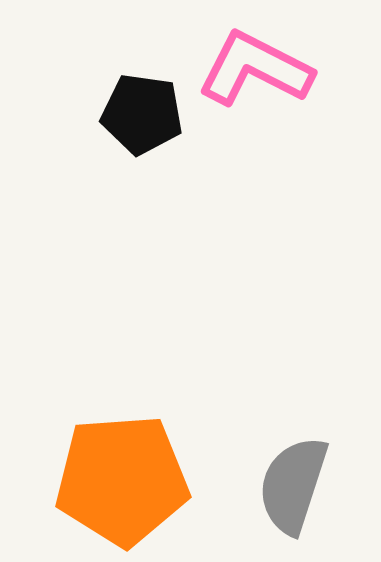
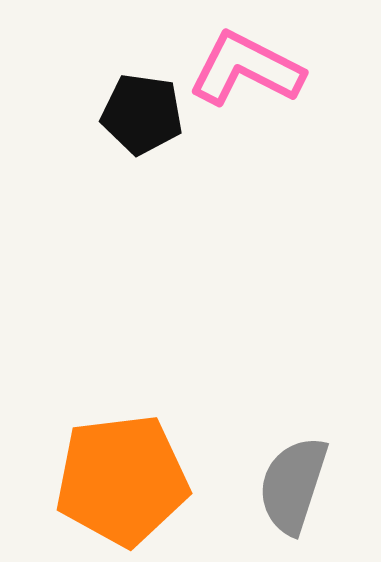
pink L-shape: moved 9 px left
orange pentagon: rotated 3 degrees counterclockwise
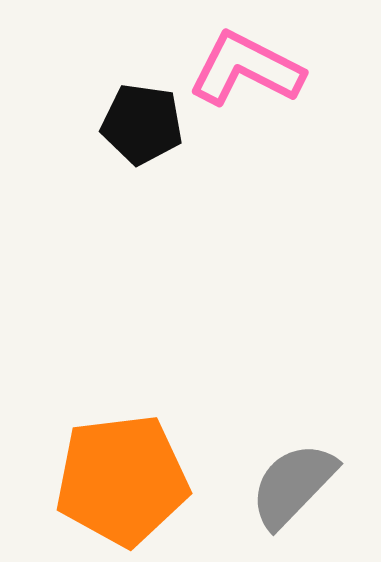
black pentagon: moved 10 px down
gray semicircle: rotated 26 degrees clockwise
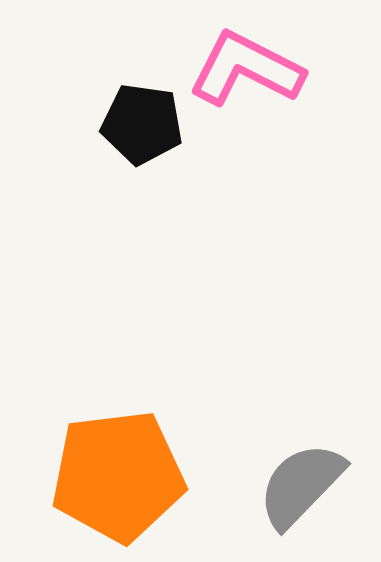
orange pentagon: moved 4 px left, 4 px up
gray semicircle: moved 8 px right
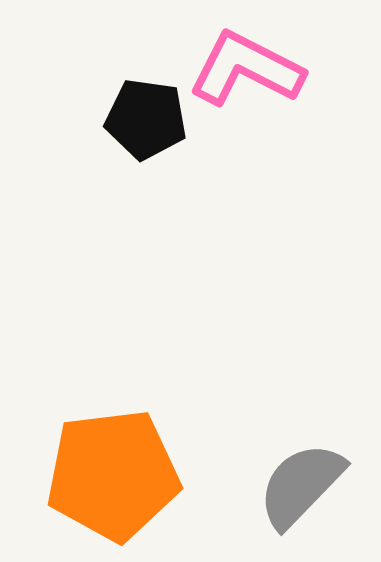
black pentagon: moved 4 px right, 5 px up
orange pentagon: moved 5 px left, 1 px up
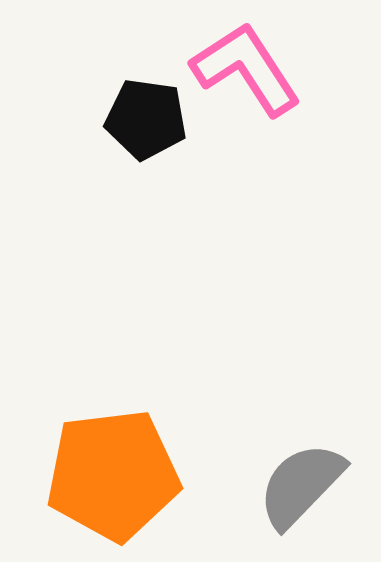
pink L-shape: rotated 30 degrees clockwise
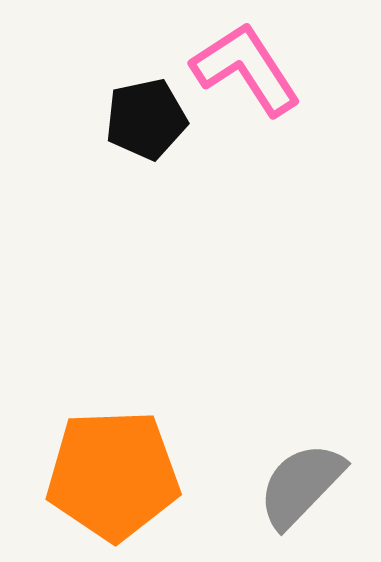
black pentagon: rotated 20 degrees counterclockwise
orange pentagon: rotated 5 degrees clockwise
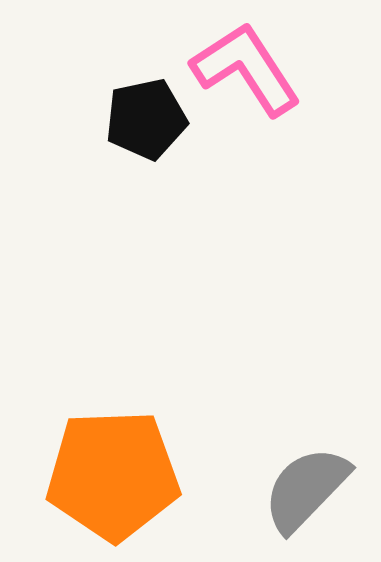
gray semicircle: moved 5 px right, 4 px down
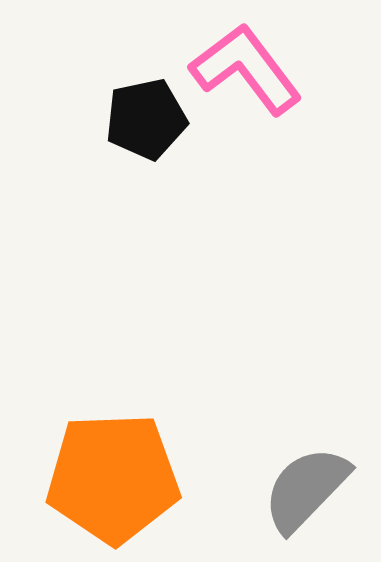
pink L-shape: rotated 4 degrees counterclockwise
orange pentagon: moved 3 px down
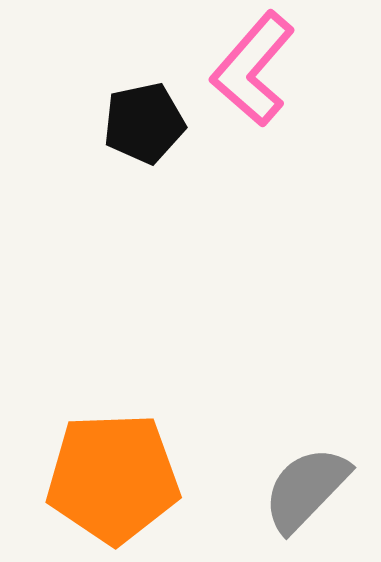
pink L-shape: moved 7 px right; rotated 102 degrees counterclockwise
black pentagon: moved 2 px left, 4 px down
